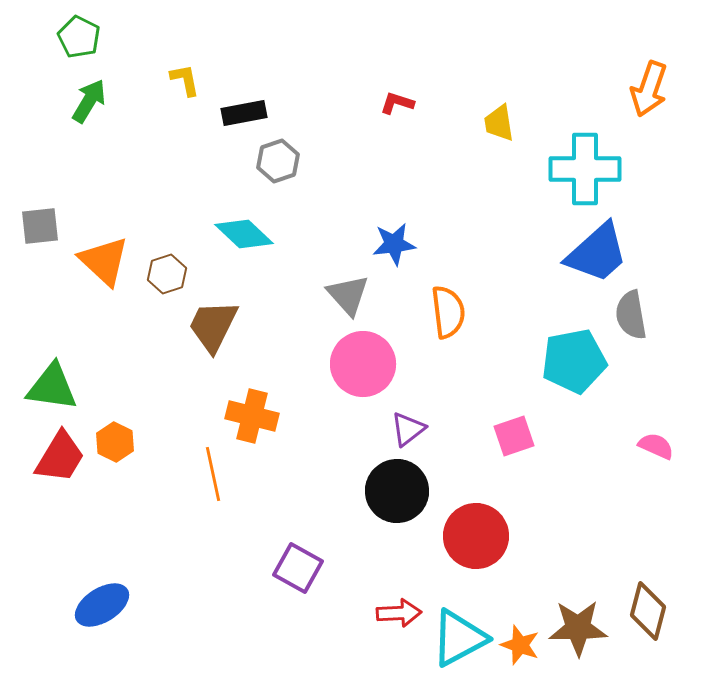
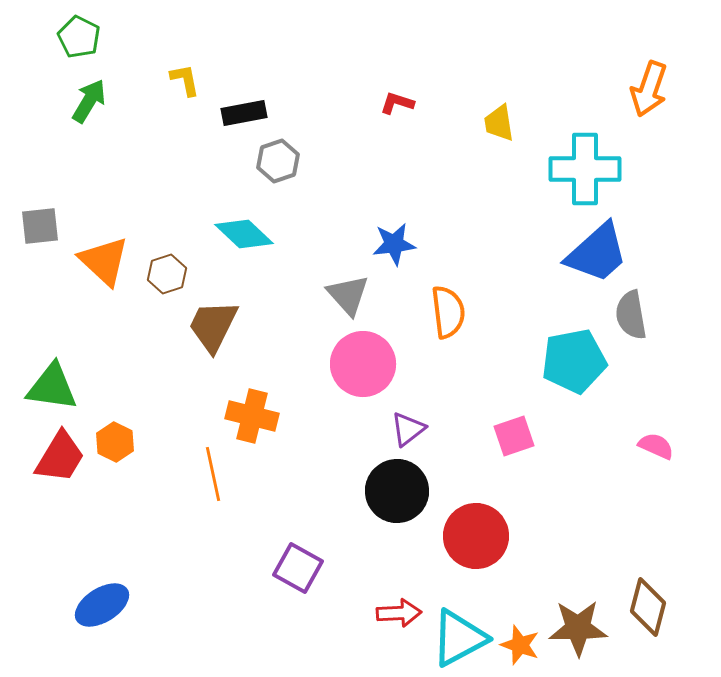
brown diamond: moved 4 px up
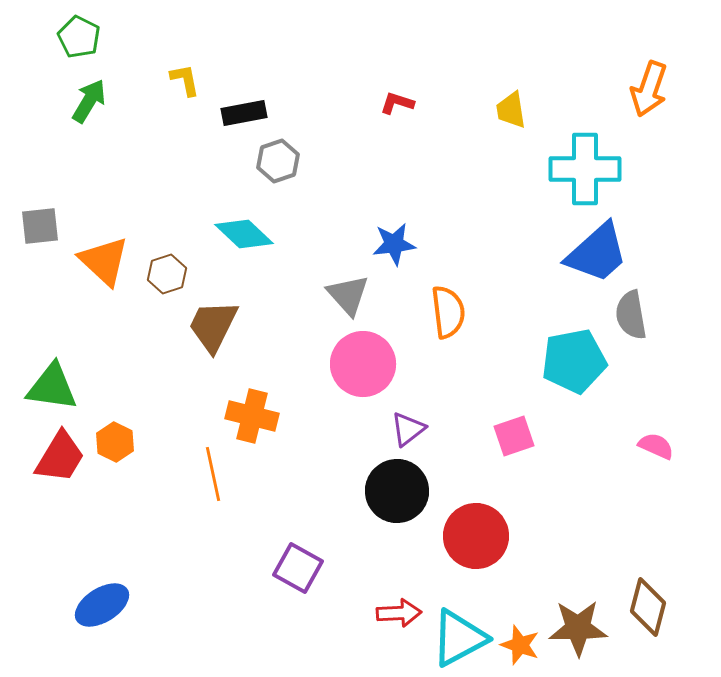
yellow trapezoid: moved 12 px right, 13 px up
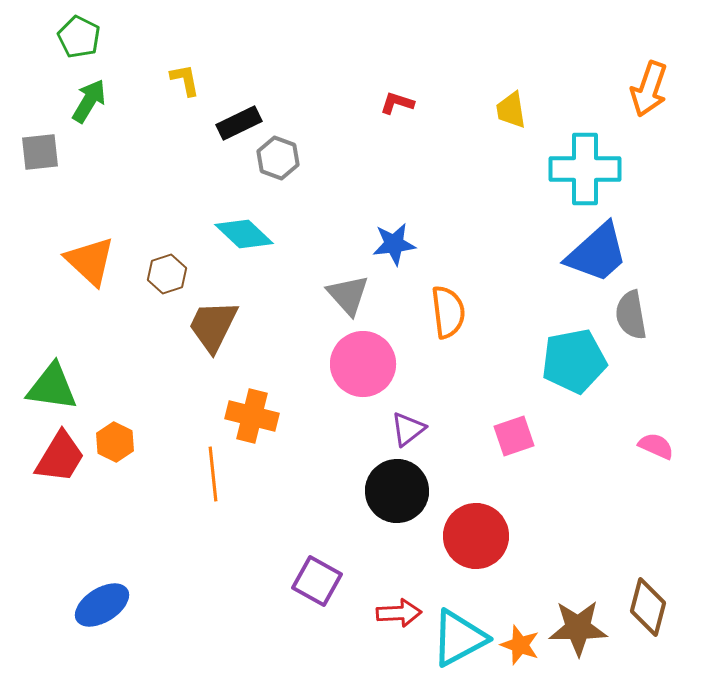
black rectangle: moved 5 px left, 10 px down; rotated 15 degrees counterclockwise
gray hexagon: moved 3 px up; rotated 21 degrees counterclockwise
gray square: moved 74 px up
orange triangle: moved 14 px left
orange line: rotated 6 degrees clockwise
purple square: moved 19 px right, 13 px down
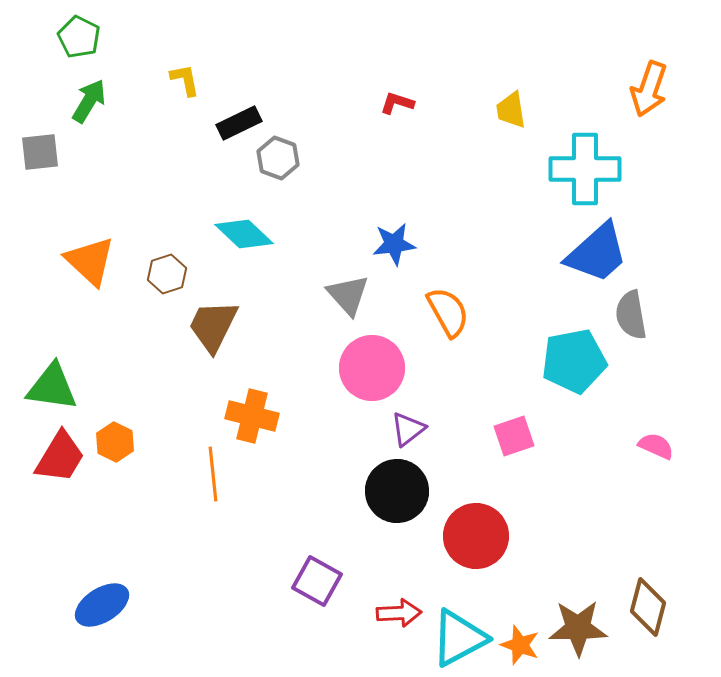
orange semicircle: rotated 22 degrees counterclockwise
pink circle: moved 9 px right, 4 px down
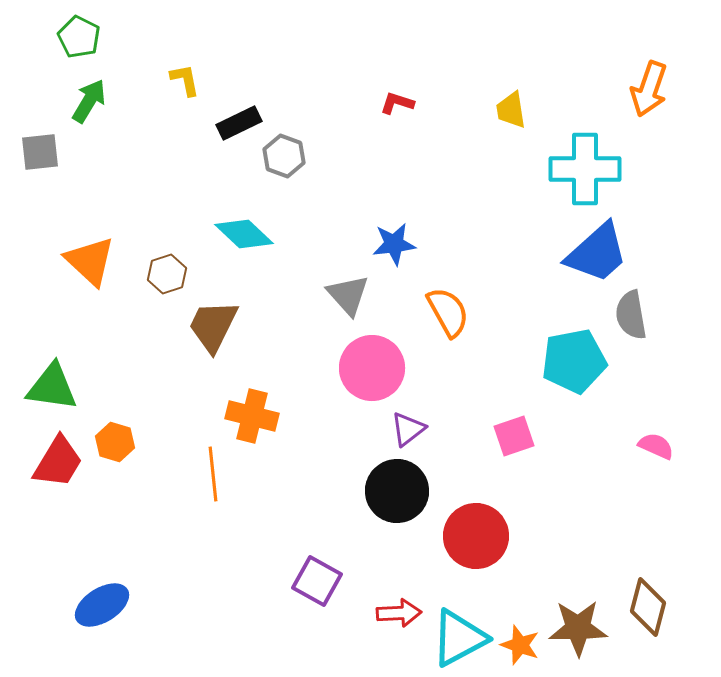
gray hexagon: moved 6 px right, 2 px up
orange hexagon: rotated 9 degrees counterclockwise
red trapezoid: moved 2 px left, 5 px down
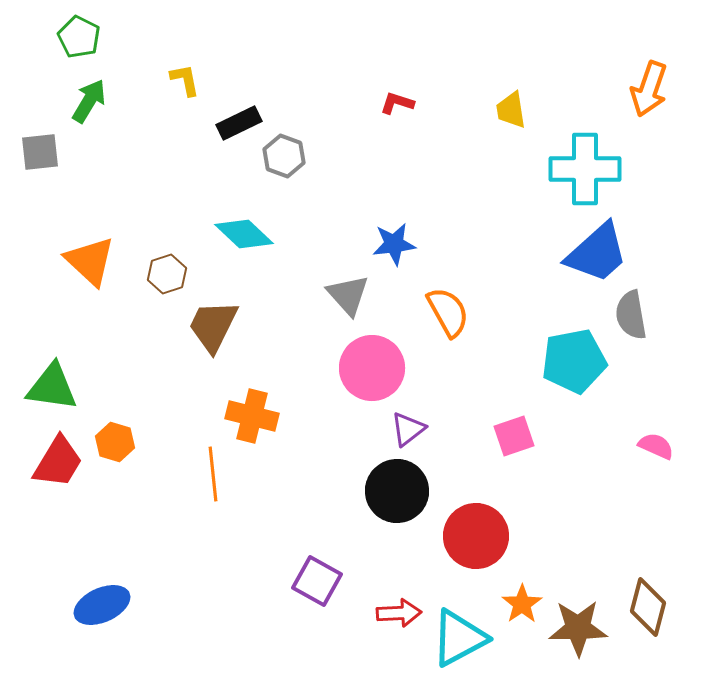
blue ellipse: rotated 8 degrees clockwise
orange star: moved 2 px right, 41 px up; rotated 18 degrees clockwise
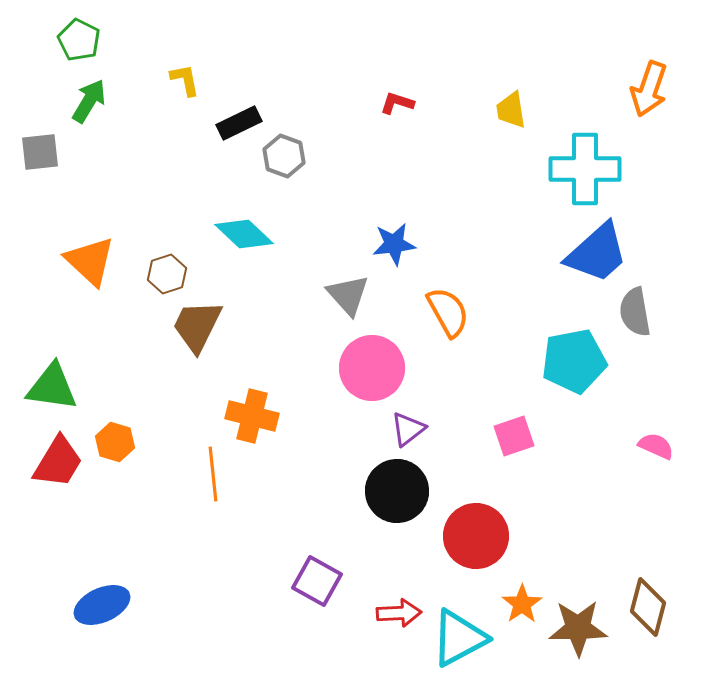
green pentagon: moved 3 px down
gray semicircle: moved 4 px right, 3 px up
brown trapezoid: moved 16 px left
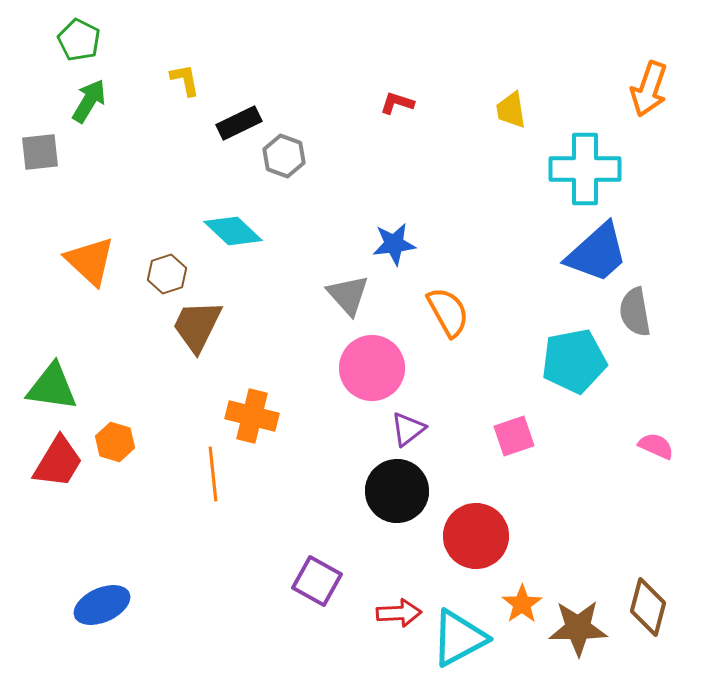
cyan diamond: moved 11 px left, 3 px up
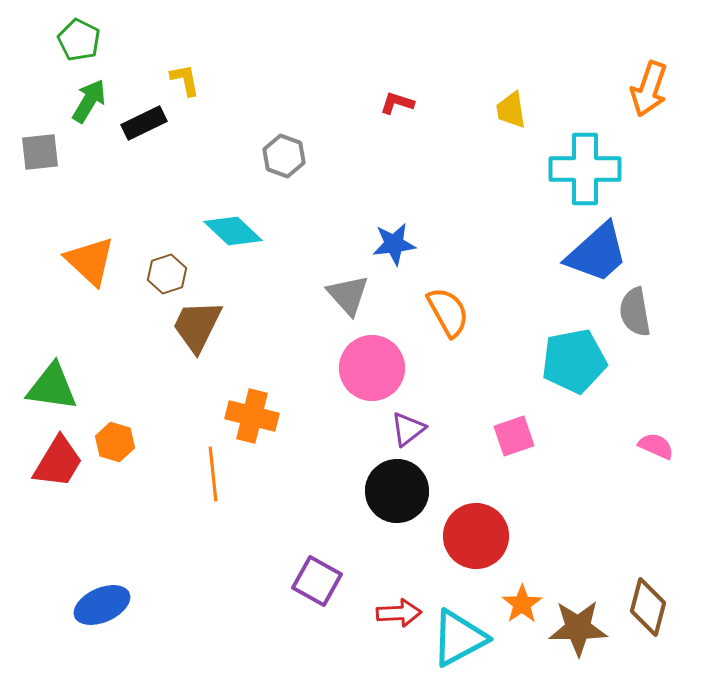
black rectangle: moved 95 px left
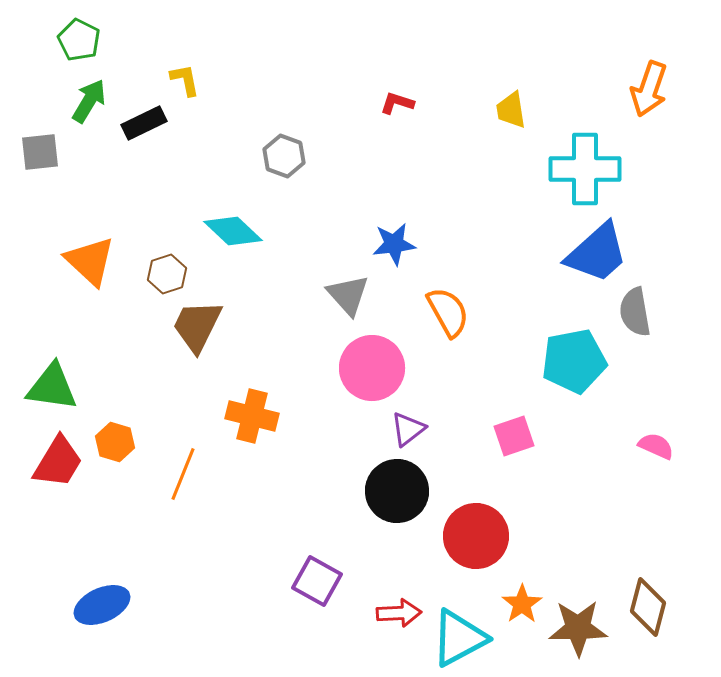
orange line: moved 30 px left; rotated 28 degrees clockwise
